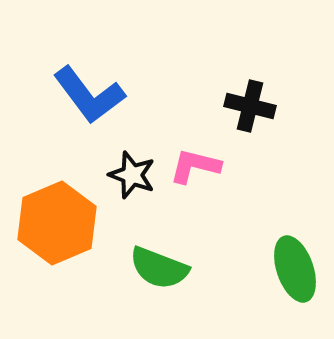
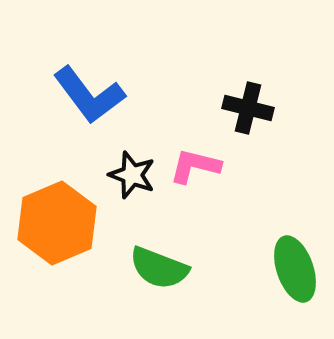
black cross: moved 2 px left, 2 px down
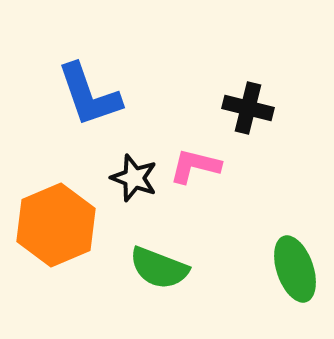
blue L-shape: rotated 18 degrees clockwise
black star: moved 2 px right, 3 px down
orange hexagon: moved 1 px left, 2 px down
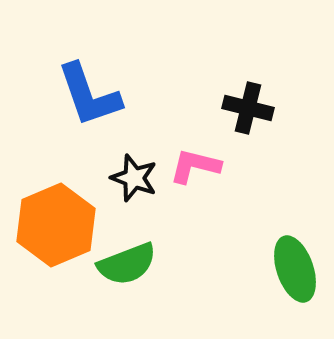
green semicircle: moved 32 px left, 4 px up; rotated 42 degrees counterclockwise
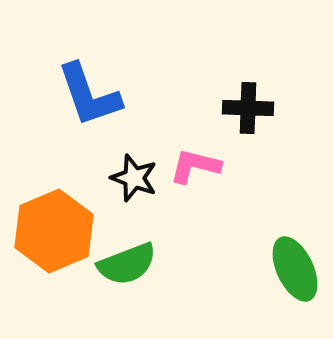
black cross: rotated 12 degrees counterclockwise
orange hexagon: moved 2 px left, 6 px down
green ellipse: rotated 6 degrees counterclockwise
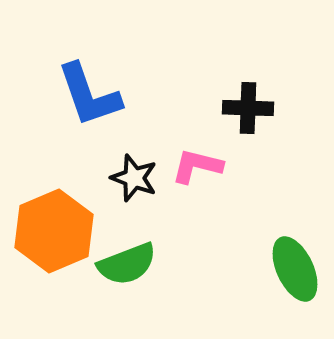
pink L-shape: moved 2 px right
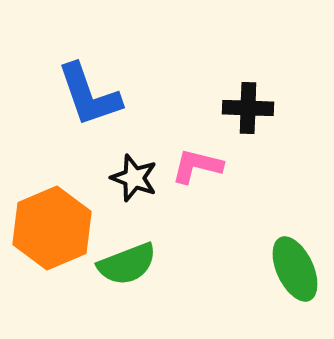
orange hexagon: moved 2 px left, 3 px up
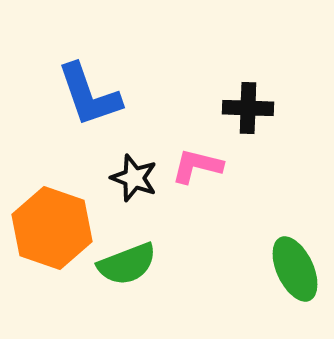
orange hexagon: rotated 18 degrees counterclockwise
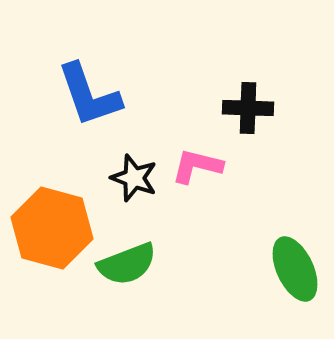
orange hexagon: rotated 4 degrees counterclockwise
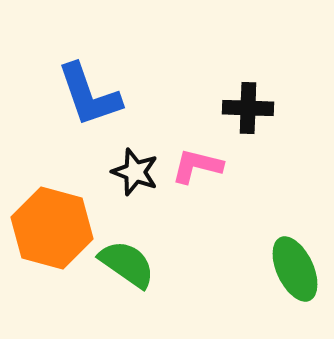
black star: moved 1 px right, 6 px up
green semicircle: rotated 124 degrees counterclockwise
